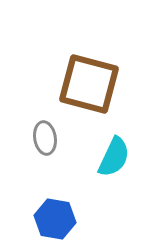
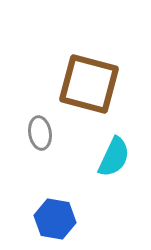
gray ellipse: moved 5 px left, 5 px up
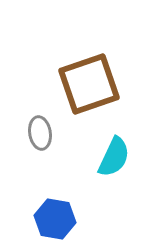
brown square: rotated 34 degrees counterclockwise
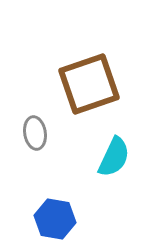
gray ellipse: moved 5 px left
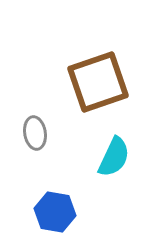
brown square: moved 9 px right, 2 px up
blue hexagon: moved 7 px up
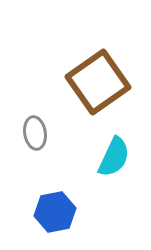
brown square: rotated 16 degrees counterclockwise
blue hexagon: rotated 21 degrees counterclockwise
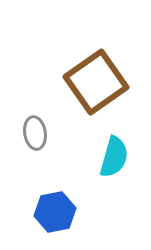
brown square: moved 2 px left
cyan semicircle: rotated 9 degrees counterclockwise
